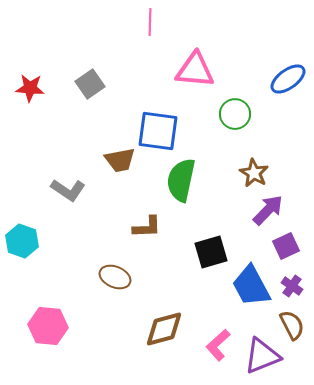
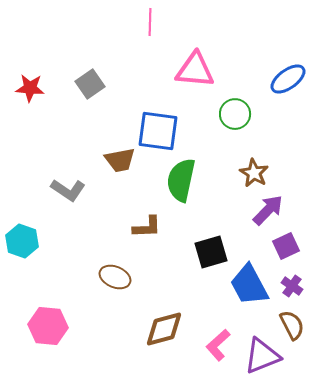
blue trapezoid: moved 2 px left, 1 px up
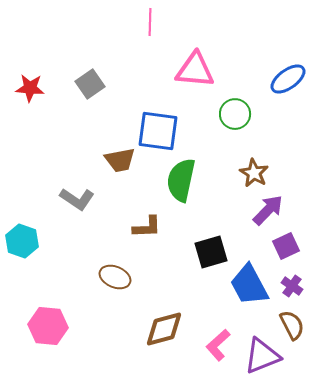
gray L-shape: moved 9 px right, 9 px down
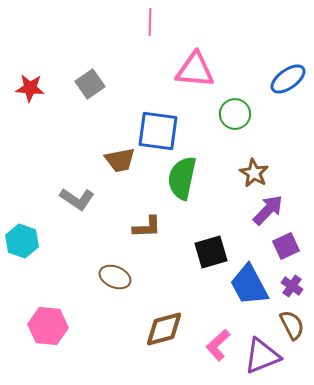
green semicircle: moved 1 px right, 2 px up
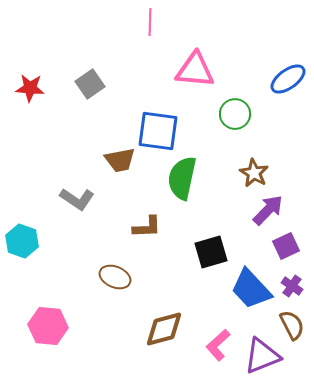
blue trapezoid: moved 2 px right, 4 px down; rotated 15 degrees counterclockwise
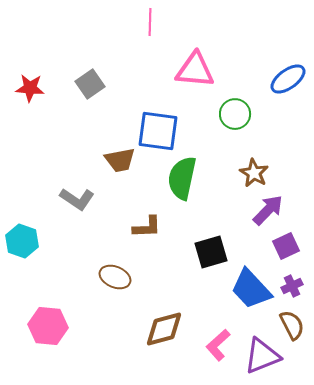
purple cross: rotated 30 degrees clockwise
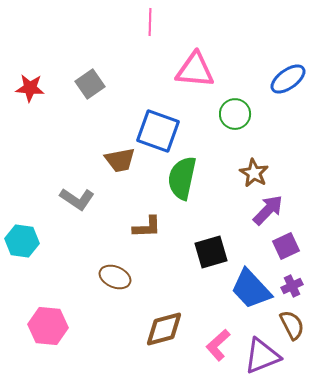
blue square: rotated 12 degrees clockwise
cyan hexagon: rotated 12 degrees counterclockwise
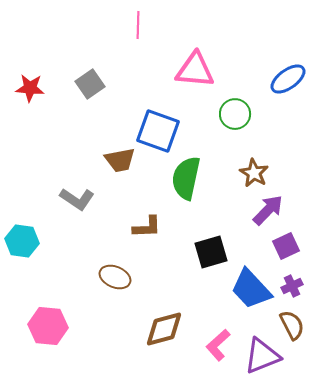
pink line: moved 12 px left, 3 px down
green semicircle: moved 4 px right
